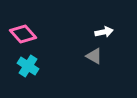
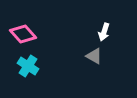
white arrow: rotated 120 degrees clockwise
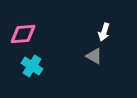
pink diamond: rotated 52 degrees counterclockwise
cyan cross: moved 4 px right
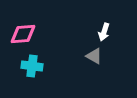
cyan cross: rotated 25 degrees counterclockwise
